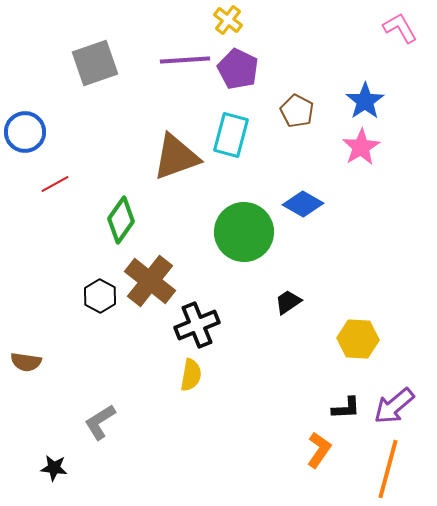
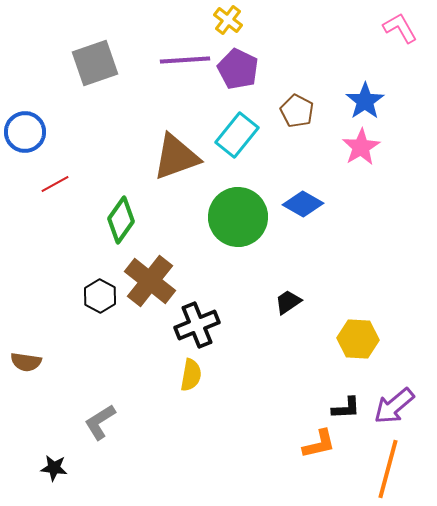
cyan rectangle: moved 6 px right; rotated 24 degrees clockwise
green circle: moved 6 px left, 15 px up
orange L-shape: moved 6 px up; rotated 42 degrees clockwise
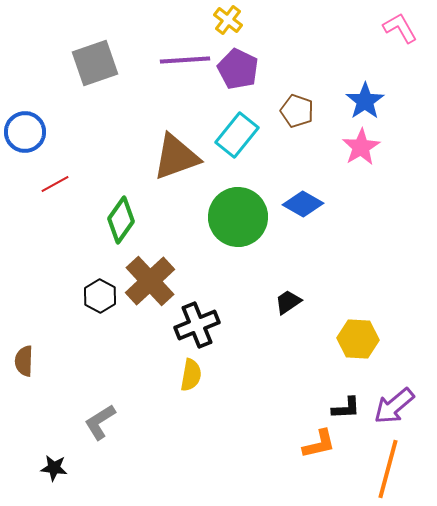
brown pentagon: rotated 8 degrees counterclockwise
brown cross: rotated 9 degrees clockwise
brown semicircle: moved 2 px left, 1 px up; rotated 84 degrees clockwise
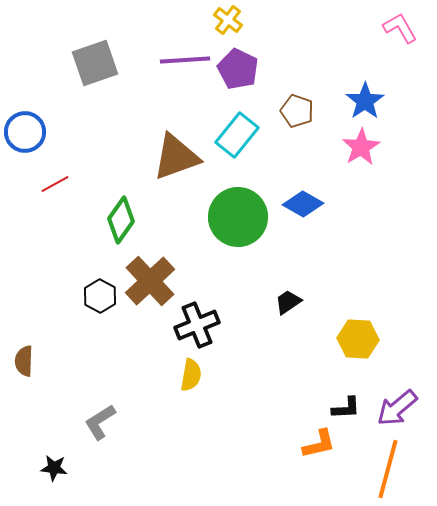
purple arrow: moved 3 px right, 2 px down
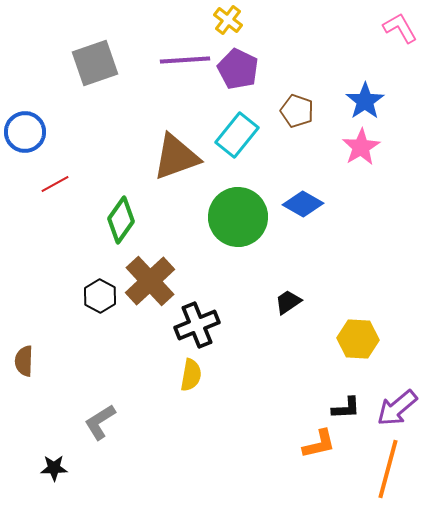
black star: rotated 8 degrees counterclockwise
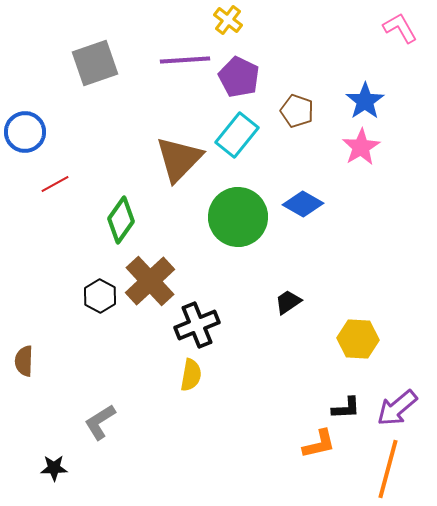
purple pentagon: moved 1 px right, 8 px down
brown triangle: moved 3 px right, 2 px down; rotated 26 degrees counterclockwise
